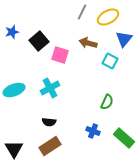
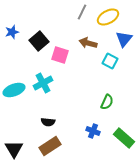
cyan cross: moved 7 px left, 5 px up
black semicircle: moved 1 px left
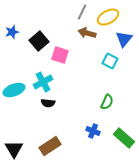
brown arrow: moved 1 px left, 10 px up
cyan cross: moved 1 px up
black semicircle: moved 19 px up
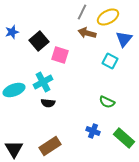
green semicircle: rotated 91 degrees clockwise
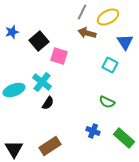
blue triangle: moved 1 px right, 3 px down; rotated 12 degrees counterclockwise
pink square: moved 1 px left, 1 px down
cyan square: moved 4 px down
cyan cross: moved 1 px left; rotated 24 degrees counterclockwise
black semicircle: rotated 64 degrees counterclockwise
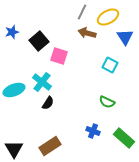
blue triangle: moved 5 px up
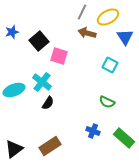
black triangle: rotated 24 degrees clockwise
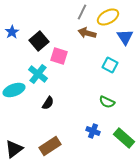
blue star: rotated 16 degrees counterclockwise
cyan cross: moved 4 px left, 8 px up
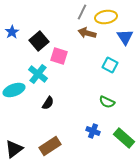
yellow ellipse: moved 2 px left; rotated 20 degrees clockwise
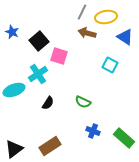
blue star: rotated 16 degrees counterclockwise
blue triangle: rotated 24 degrees counterclockwise
cyan cross: rotated 18 degrees clockwise
green semicircle: moved 24 px left
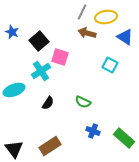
pink square: moved 1 px right, 1 px down
cyan cross: moved 3 px right, 3 px up
black triangle: rotated 30 degrees counterclockwise
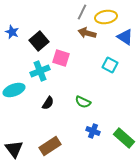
pink square: moved 1 px right, 1 px down
cyan cross: moved 1 px left; rotated 12 degrees clockwise
